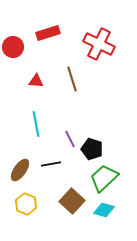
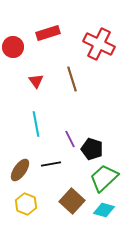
red triangle: rotated 49 degrees clockwise
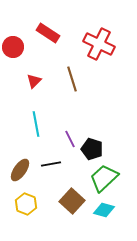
red rectangle: rotated 50 degrees clockwise
red triangle: moved 2 px left; rotated 21 degrees clockwise
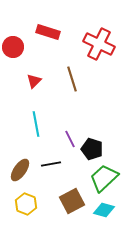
red rectangle: moved 1 px up; rotated 15 degrees counterclockwise
brown square: rotated 20 degrees clockwise
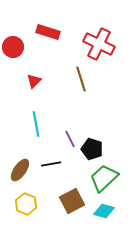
brown line: moved 9 px right
cyan diamond: moved 1 px down
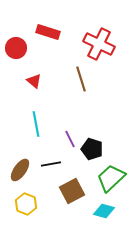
red circle: moved 3 px right, 1 px down
red triangle: rotated 35 degrees counterclockwise
green trapezoid: moved 7 px right
brown square: moved 10 px up
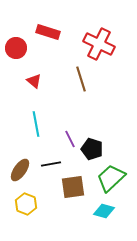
brown square: moved 1 px right, 4 px up; rotated 20 degrees clockwise
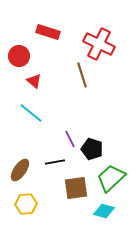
red circle: moved 3 px right, 8 px down
brown line: moved 1 px right, 4 px up
cyan line: moved 5 px left, 11 px up; rotated 40 degrees counterclockwise
black line: moved 4 px right, 2 px up
brown square: moved 3 px right, 1 px down
yellow hexagon: rotated 25 degrees counterclockwise
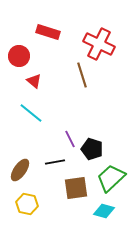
yellow hexagon: moved 1 px right; rotated 15 degrees clockwise
